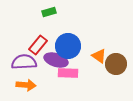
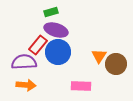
green rectangle: moved 2 px right
blue circle: moved 10 px left, 6 px down
orange triangle: rotated 28 degrees clockwise
purple ellipse: moved 30 px up
pink rectangle: moved 13 px right, 13 px down
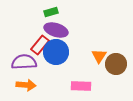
red rectangle: moved 2 px right
blue circle: moved 2 px left
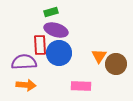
red rectangle: rotated 42 degrees counterclockwise
blue circle: moved 3 px right, 1 px down
